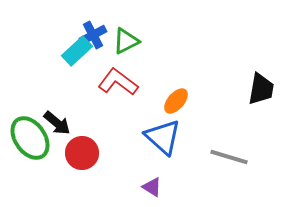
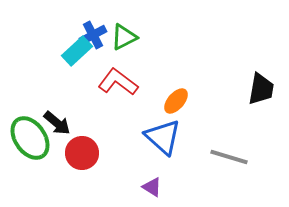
green triangle: moved 2 px left, 4 px up
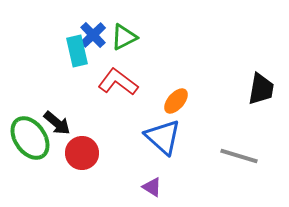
blue cross: rotated 16 degrees counterclockwise
cyan rectangle: rotated 60 degrees counterclockwise
gray line: moved 10 px right, 1 px up
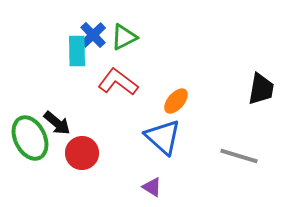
cyan rectangle: rotated 12 degrees clockwise
green ellipse: rotated 9 degrees clockwise
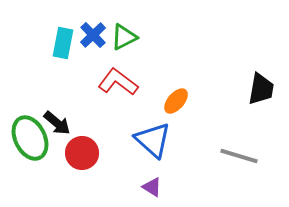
cyan rectangle: moved 14 px left, 8 px up; rotated 12 degrees clockwise
blue triangle: moved 10 px left, 3 px down
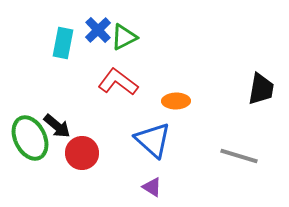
blue cross: moved 5 px right, 5 px up
orange ellipse: rotated 48 degrees clockwise
black arrow: moved 3 px down
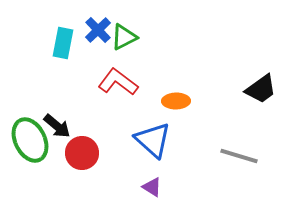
black trapezoid: rotated 44 degrees clockwise
green ellipse: moved 2 px down
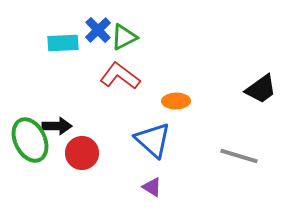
cyan rectangle: rotated 76 degrees clockwise
red L-shape: moved 2 px right, 6 px up
black arrow: rotated 40 degrees counterclockwise
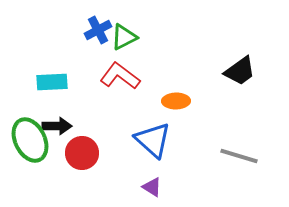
blue cross: rotated 16 degrees clockwise
cyan rectangle: moved 11 px left, 39 px down
black trapezoid: moved 21 px left, 18 px up
